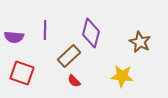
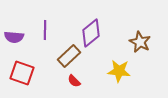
purple diamond: rotated 36 degrees clockwise
yellow star: moved 3 px left, 5 px up
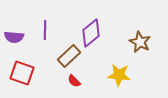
yellow star: moved 4 px down
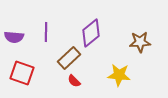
purple line: moved 1 px right, 2 px down
brown star: rotated 30 degrees counterclockwise
brown rectangle: moved 2 px down
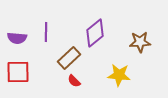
purple diamond: moved 4 px right
purple semicircle: moved 3 px right, 1 px down
red square: moved 4 px left, 1 px up; rotated 20 degrees counterclockwise
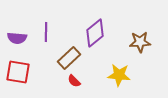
red square: rotated 10 degrees clockwise
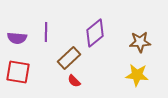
yellow star: moved 18 px right
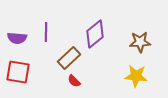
purple diamond: moved 1 px down
yellow star: moved 1 px left, 1 px down
